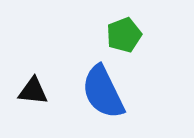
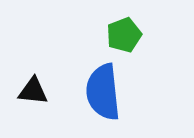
blue semicircle: rotated 20 degrees clockwise
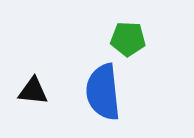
green pentagon: moved 4 px right, 4 px down; rotated 24 degrees clockwise
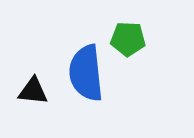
blue semicircle: moved 17 px left, 19 px up
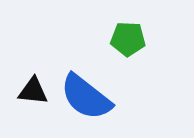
blue semicircle: moved 24 px down; rotated 46 degrees counterclockwise
